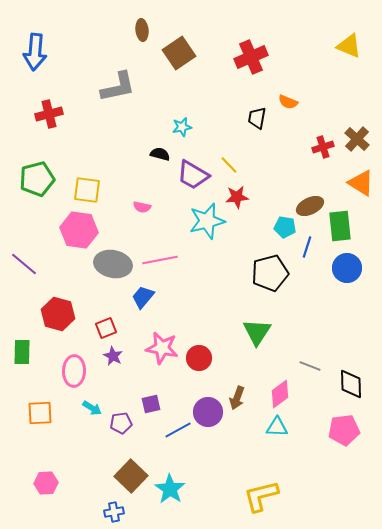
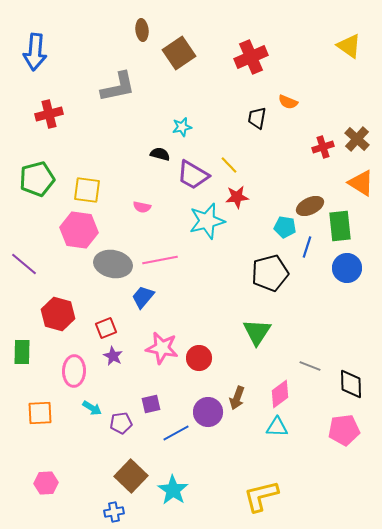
yellow triangle at (349, 46): rotated 12 degrees clockwise
blue line at (178, 430): moved 2 px left, 3 px down
cyan star at (170, 489): moved 3 px right, 1 px down
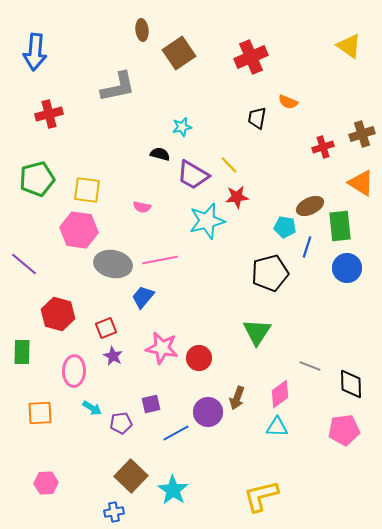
brown cross at (357, 139): moved 5 px right, 5 px up; rotated 30 degrees clockwise
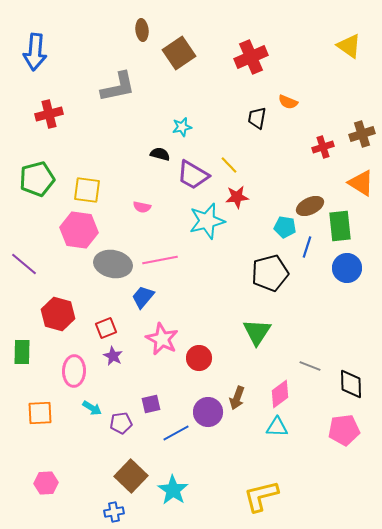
pink star at (162, 348): moved 9 px up; rotated 16 degrees clockwise
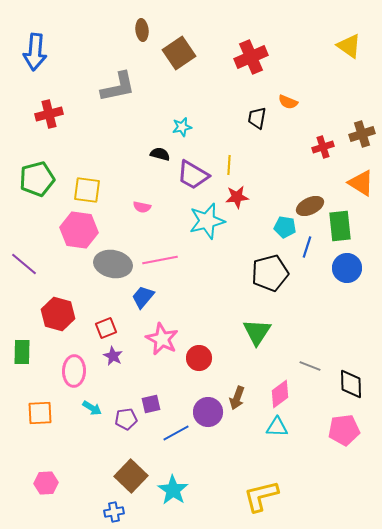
yellow line at (229, 165): rotated 48 degrees clockwise
purple pentagon at (121, 423): moved 5 px right, 4 px up
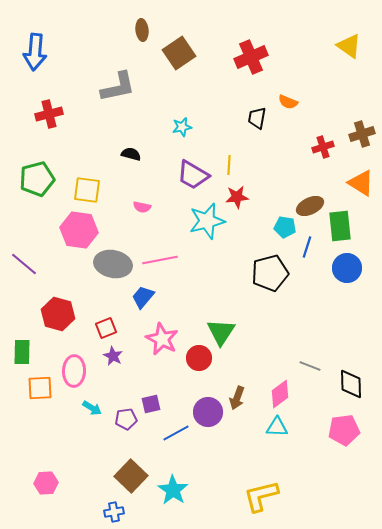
black semicircle at (160, 154): moved 29 px left
green triangle at (257, 332): moved 36 px left
orange square at (40, 413): moved 25 px up
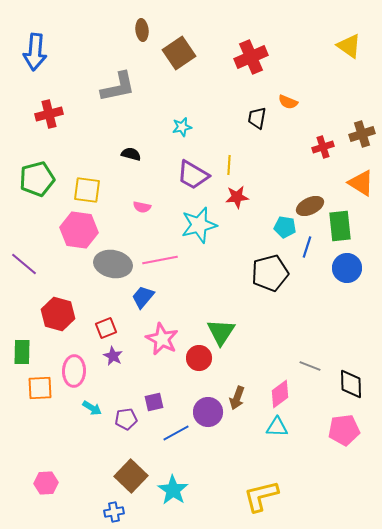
cyan star at (207, 221): moved 8 px left, 4 px down
purple square at (151, 404): moved 3 px right, 2 px up
